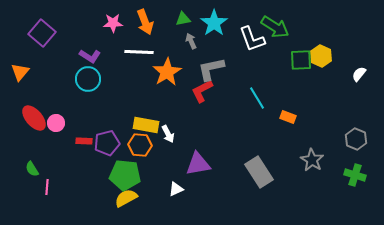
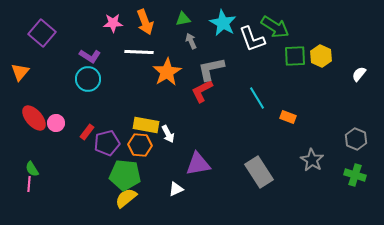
cyan star: moved 9 px right; rotated 8 degrees counterclockwise
green square: moved 6 px left, 4 px up
red rectangle: moved 3 px right, 9 px up; rotated 56 degrees counterclockwise
pink line: moved 18 px left, 3 px up
yellow semicircle: rotated 10 degrees counterclockwise
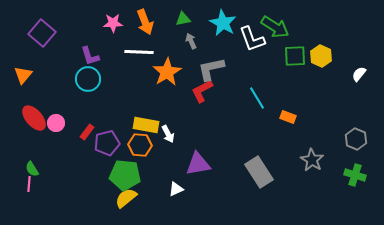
purple L-shape: rotated 40 degrees clockwise
orange triangle: moved 3 px right, 3 px down
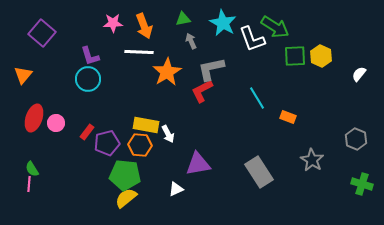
orange arrow: moved 1 px left, 4 px down
red ellipse: rotated 60 degrees clockwise
green cross: moved 7 px right, 9 px down
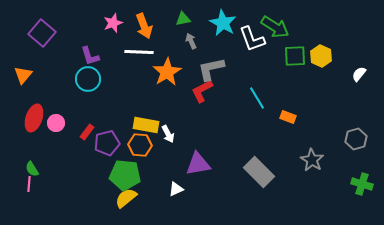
pink star: rotated 18 degrees counterclockwise
gray hexagon: rotated 20 degrees clockwise
gray rectangle: rotated 12 degrees counterclockwise
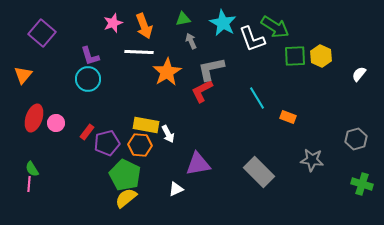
gray star: rotated 25 degrees counterclockwise
green pentagon: rotated 20 degrees clockwise
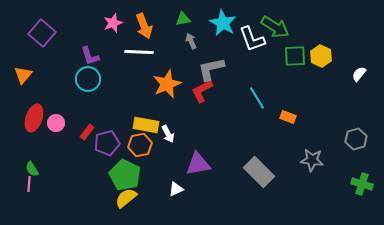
orange star: moved 12 px down; rotated 8 degrees clockwise
orange hexagon: rotated 15 degrees counterclockwise
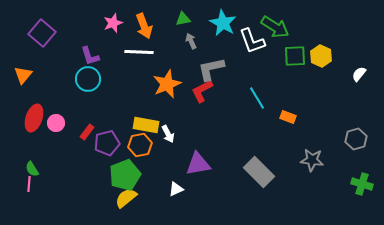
white L-shape: moved 2 px down
green pentagon: rotated 24 degrees clockwise
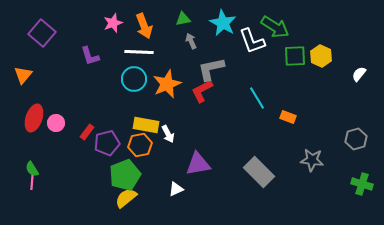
cyan circle: moved 46 px right
pink line: moved 3 px right, 2 px up
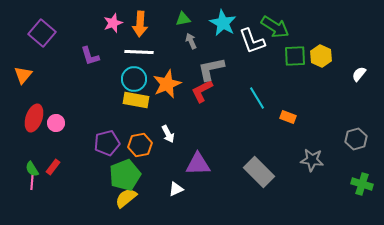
orange arrow: moved 4 px left, 2 px up; rotated 25 degrees clockwise
yellow rectangle: moved 10 px left, 25 px up
red rectangle: moved 34 px left, 35 px down
purple triangle: rotated 8 degrees clockwise
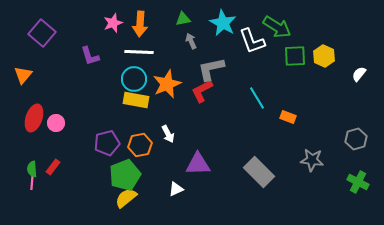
green arrow: moved 2 px right
yellow hexagon: moved 3 px right
green semicircle: rotated 28 degrees clockwise
green cross: moved 4 px left, 2 px up; rotated 10 degrees clockwise
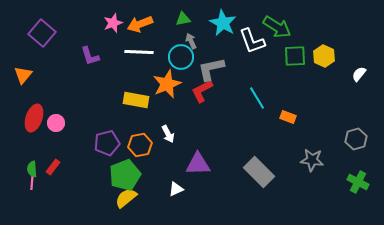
orange arrow: rotated 65 degrees clockwise
cyan circle: moved 47 px right, 22 px up
